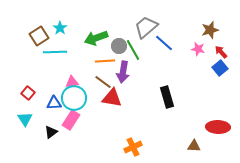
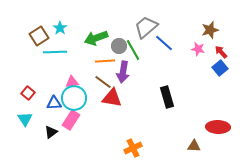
orange cross: moved 1 px down
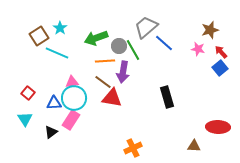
cyan line: moved 2 px right, 1 px down; rotated 25 degrees clockwise
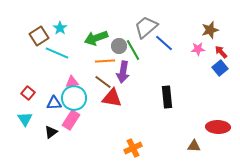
pink star: rotated 16 degrees counterclockwise
black rectangle: rotated 10 degrees clockwise
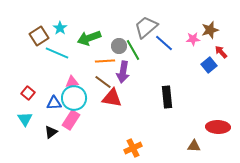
green arrow: moved 7 px left
pink star: moved 5 px left, 10 px up
blue square: moved 11 px left, 3 px up
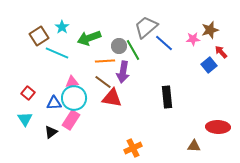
cyan star: moved 2 px right, 1 px up
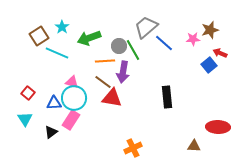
red arrow: moved 1 px left, 1 px down; rotated 24 degrees counterclockwise
pink triangle: rotated 24 degrees clockwise
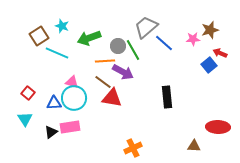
cyan star: moved 1 px up; rotated 16 degrees counterclockwise
gray circle: moved 1 px left
purple arrow: rotated 70 degrees counterclockwise
pink rectangle: moved 1 px left, 7 px down; rotated 48 degrees clockwise
